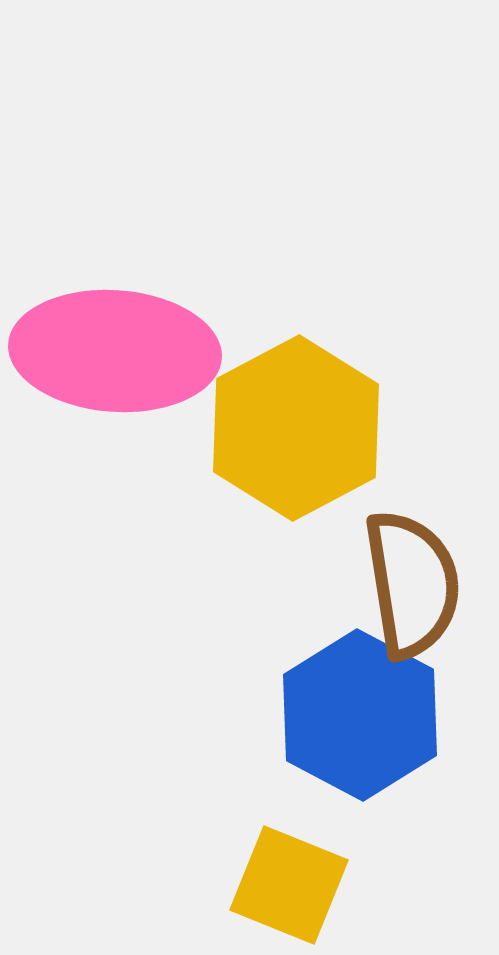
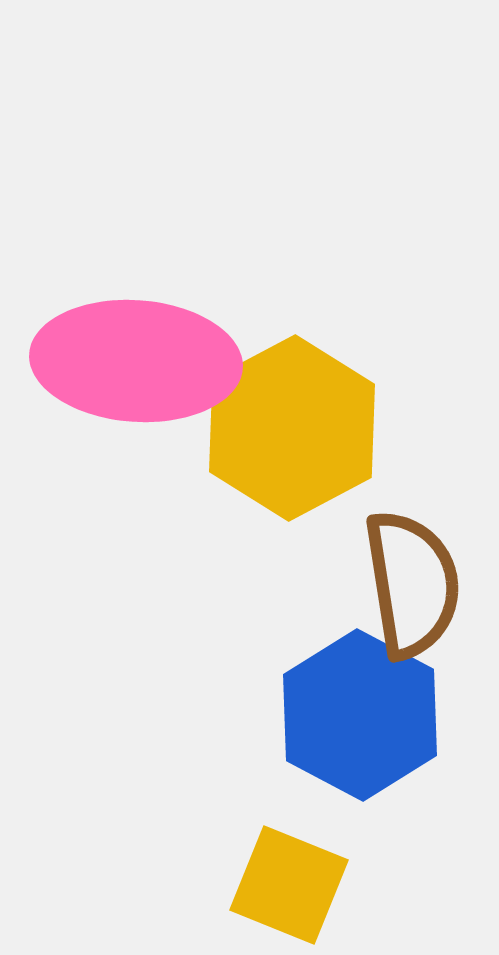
pink ellipse: moved 21 px right, 10 px down
yellow hexagon: moved 4 px left
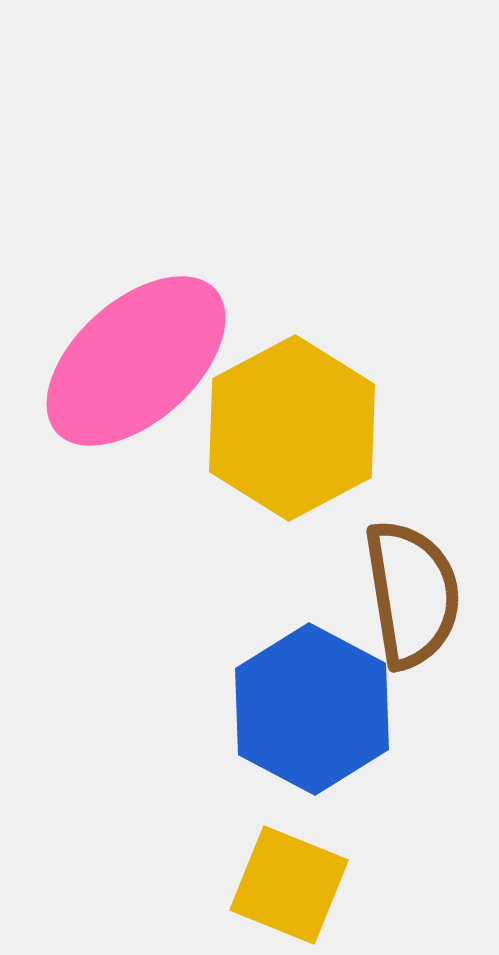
pink ellipse: rotated 46 degrees counterclockwise
brown semicircle: moved 10 px down
blue hexagon: moved 48 px left, 6 px up
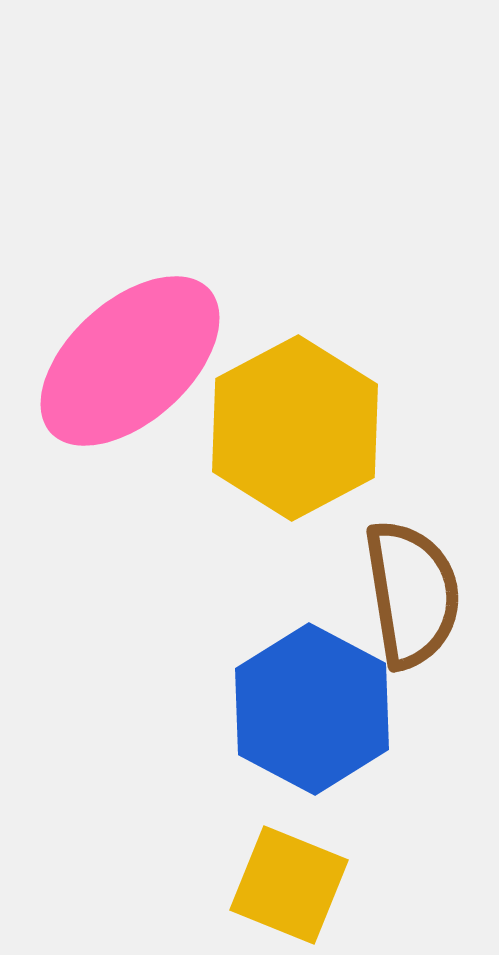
pink ellipse: moved 6 px left
yellow hexagon: moved 3 px right
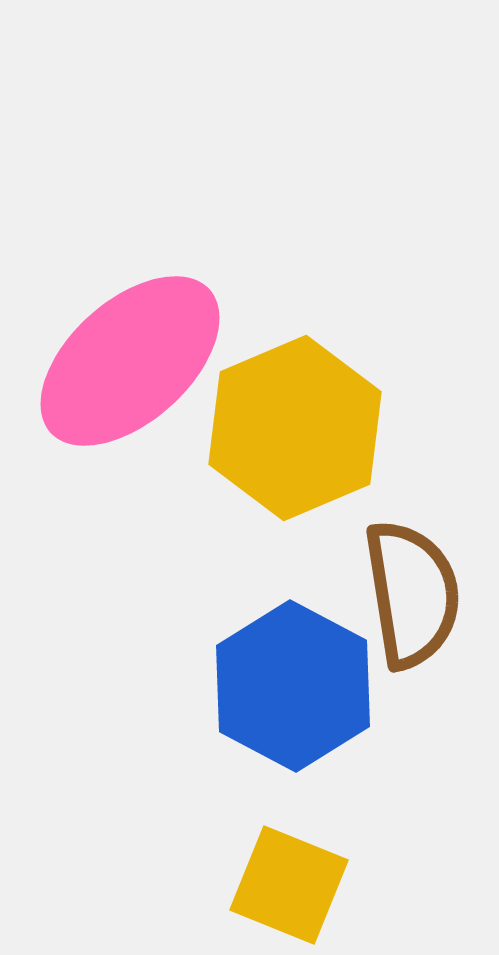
yellow hexagon: rotated 5 degrees clockwise
blue hexagon: moved 19 px left, 23 px up
